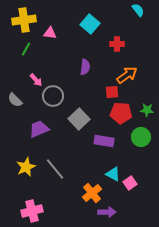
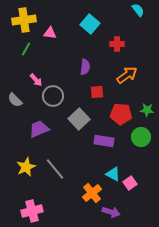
red square: moved 15 px left
red pentagon: moved 1 px down
purple arrow: moved 4 px right; rotated 18 degrees clockwise
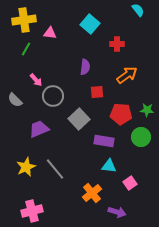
cyan triangle: moved 4 px left, 8 px up; rotated 21 degrees counterclockwise
purple arrow: moved 6 px right
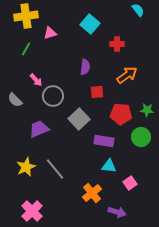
yellow cross: moved 2 px right, 4 px up
pink triangle: rotated 24 degrees counterclockwise
pink cross: rotated 30 degrees counterclockwise
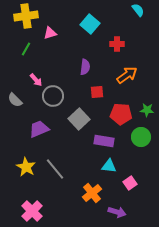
yellow star: rotated 18 degrees counterclockwise
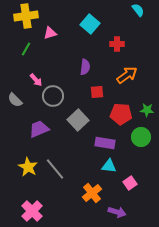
gray square: moved 1 px left, 1 px down
purple rectangle: moved 1 px right, 2 px down
yellow star: moved 2 px right
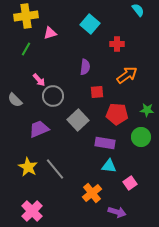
pink arrow: moved 3 px right
red pentagon: moved 4 px left
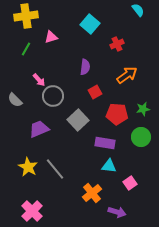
pink triangle: moved 1 px right, 4 px down
red cross: rotated 24 degrees counterclockwise
red square: moved 2 px left; rotated 24 degrees counterclockwise
green star: moved 4 px left, 1 px up; rotated 16 degrees counterclockwise
